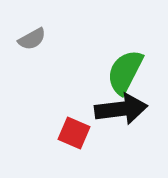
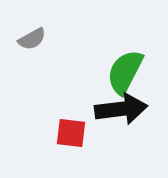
red square: moved 3 px left; rotated 16 degrees counterclockwise
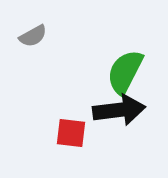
gray semicircle: moved 1 px right, 3 px up
black arrow: moved 2 px left, 1 px down
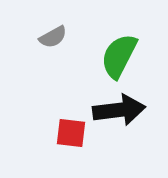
gray semicircle: moved 20 px right, 1 px down
green semicircle: moved 6 px left, 16 px up
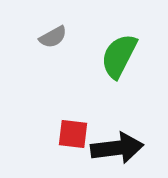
black arrow: moved 2 px left, 38 px down
red square: moved 2 px right, 1 px down
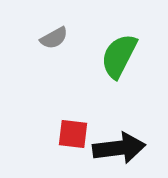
gray semicircle: moved 1 px right, 1 px down
black arrow: moved 2 px right
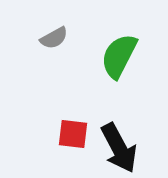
black arrow: rotated 69 degrees clockwise
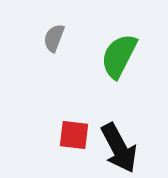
gray semicircle: rotated 140 degrees clockwise
red square: moved 1 px right, 1 px down
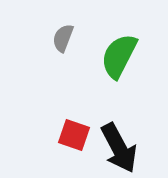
gray semicircle: moved 9 px right
red square: rotated 12 degrees clockwise
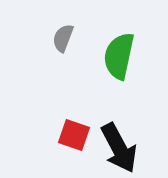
green semicircle: rotated 15 degrees counterclockwise
